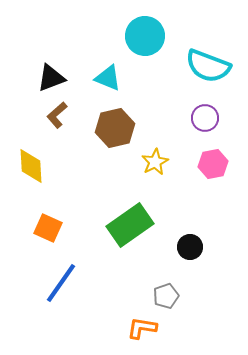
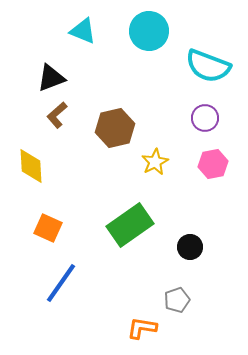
cyan circle: moved 4 px right, 5 px up
cyan triangle: moved 25 px left, 47 px up
gray pentagon: moved 11 px right, 4 px down
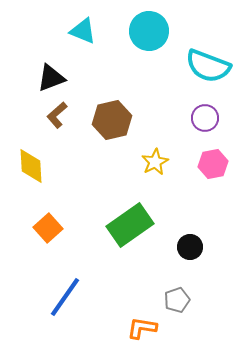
brown hexagon: moved 3 px left, 8 px up
orange square: rotated 24 degrees clockwise
blue line: moved 4 px right, 14 px down
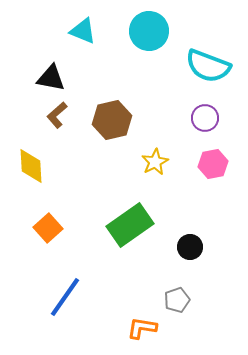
black triangle: rotated 32 degrees clockwise
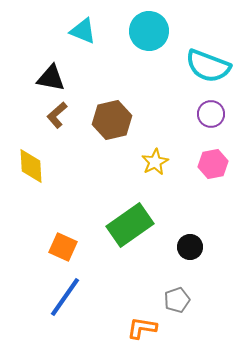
purple circle: moved 6 px right, 4 px up
orange square: moved 15 px right, 19 px down; rotated 24 degrees counterclockwise
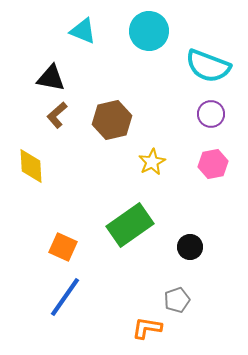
yellow star: moved 3 px left
orange L-shape: moved 5 px right
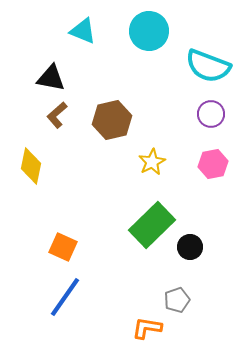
yellow diamond: rotated 15 degrees clockwise
green rectangle: moved 22 px right; rotated 9 degrees counterclockwise
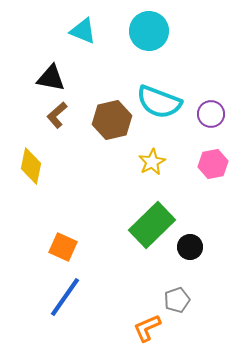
cyan semicircle: moved 49 px left, 36 px down
orange L-shape: rotated 32 degrees counterclockwise
